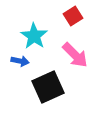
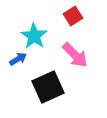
blue arrow: moved 2 px left, 2 px up; rotated 42 degrees counterclockwise
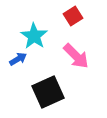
pink arrow: moved 1 px right, 1 px down
black square: moved 5 px down
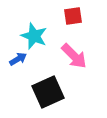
red square: rotated 24 degrees clockwise
cyan star: rotated 12 degrees counterclockwise
pink arrow: moved 2 px left
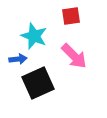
red square: moved 2 px left
blue arrow: rotated 24 degrees clockwise
black square: moved 10 px left, 9 px up
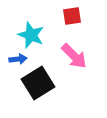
red square: moved 1 px right
cyan star: moved 3 px left, 1 px up
black square: rotated 8 degrees counterclockwise
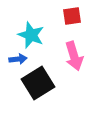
pink arrow: rotated 28 degrees clockwise
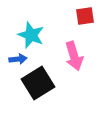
red square: moved 13 px right
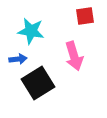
cyan star: moved 4 px up; rotated 12 degrees counterclockwise
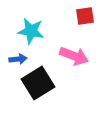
pink arrow: rotated 52 degrees counterclockwise
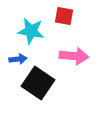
red square: moved 21 px left; rotated 18 degrees clockwise
pink arrow: rotated 16 degrees counterclockwise
black square: rotated 24 degrees counterclockwise
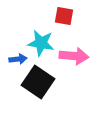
cyan star: moved 10 px right, 12 px down
black square: moved 1 px up
